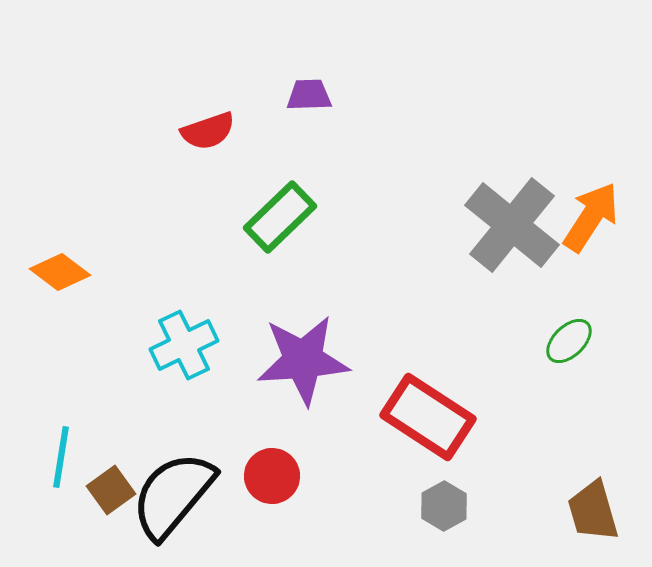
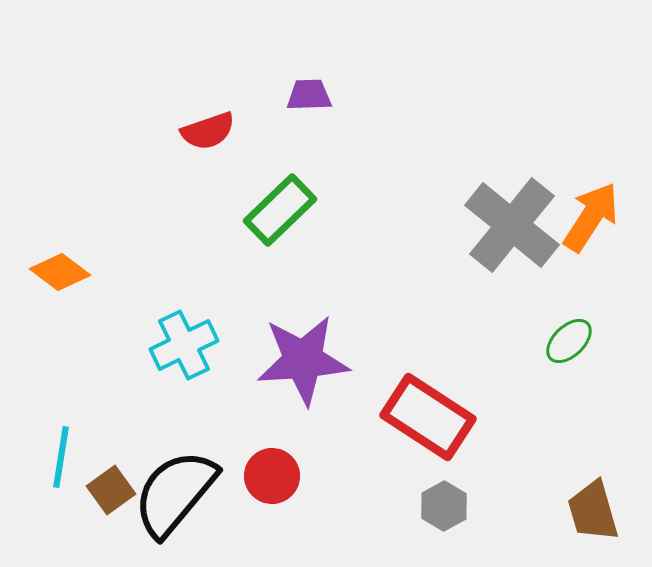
green rectangle: moved 7 px up
black semicircle: moved 2 px right, 2 px up
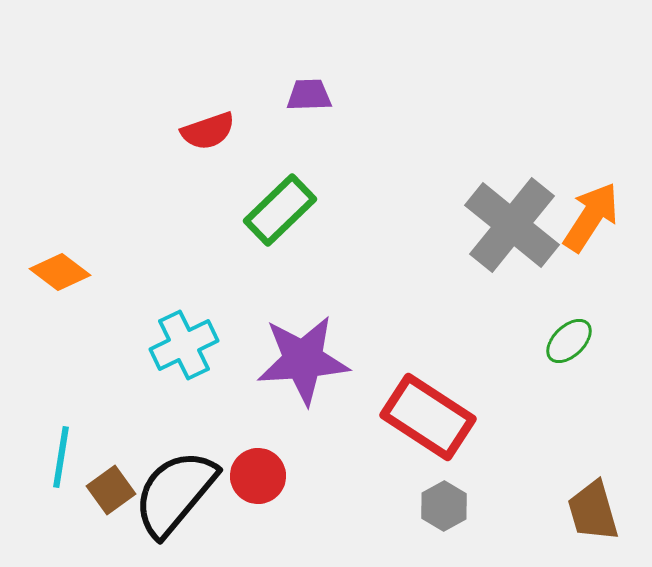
red circle: moved 14 px left
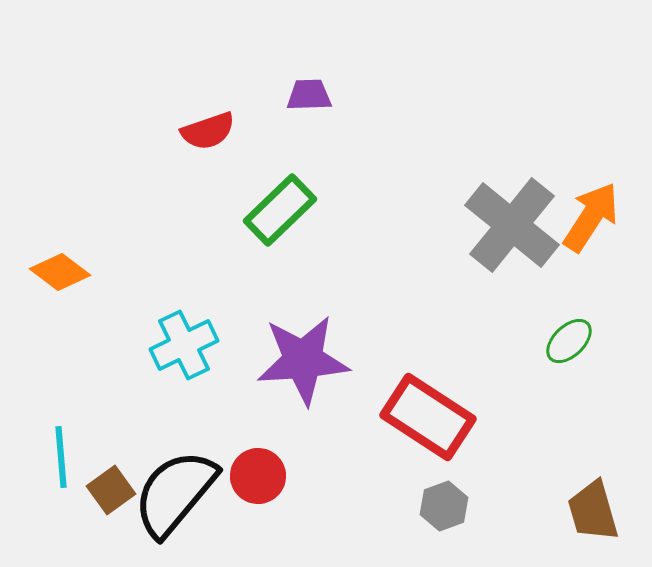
cyan line: rotated 14 degrees counterclockwise
gray hexagon: rotated 9 degrees clockwise
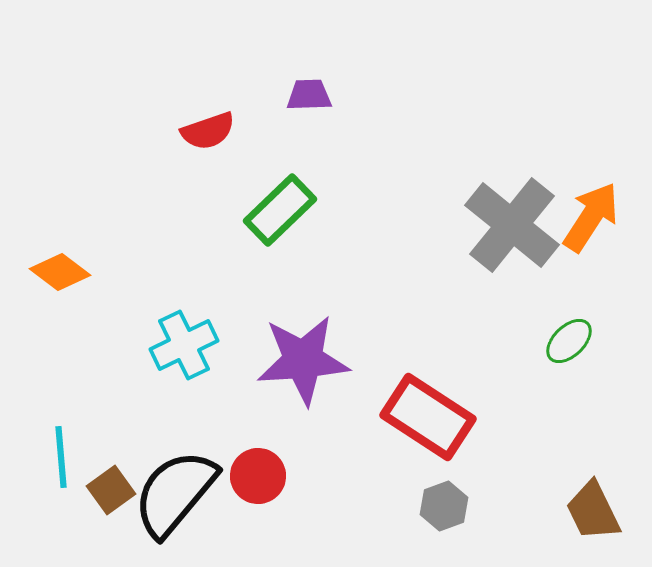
brown trapezoid: rotated 10 degrees counterclockwise
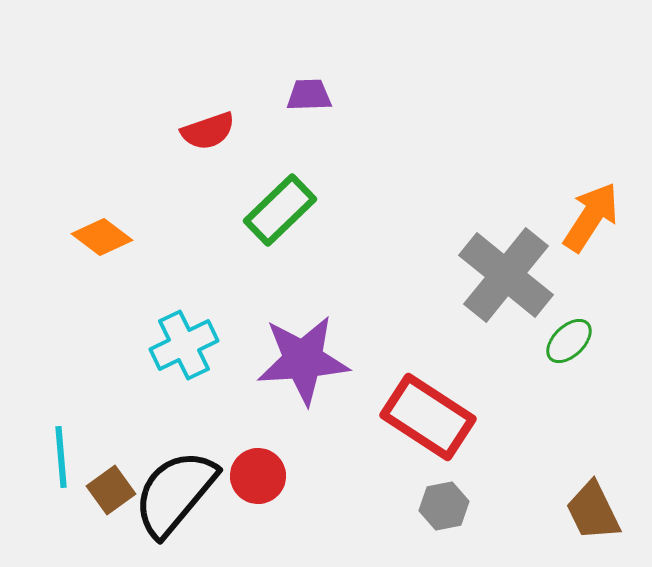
gray cross: moved 6 px left, 50 px down
orange diamond: moved 42 px right, 35 px up
gray hexagon: rotated 9 degrees clockwise
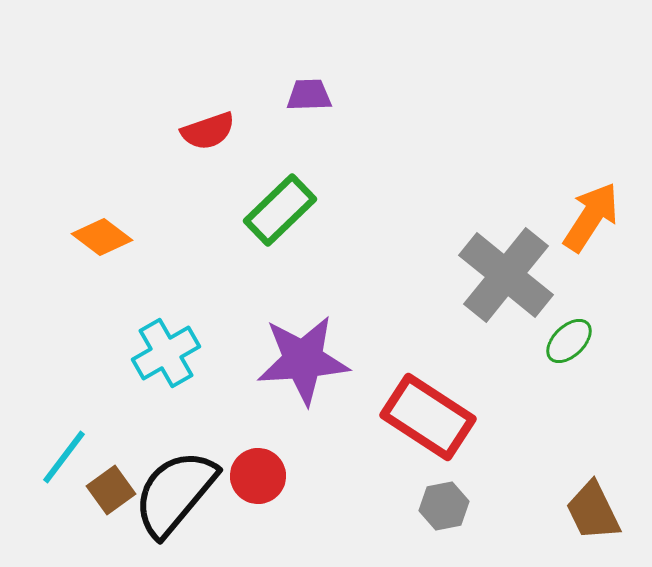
cyan cross: moved 18 px left, 8 px down; rotated 4 degrees counterclockwise
cyan line: moved 3 px right; rotated 42 degrees clockwise
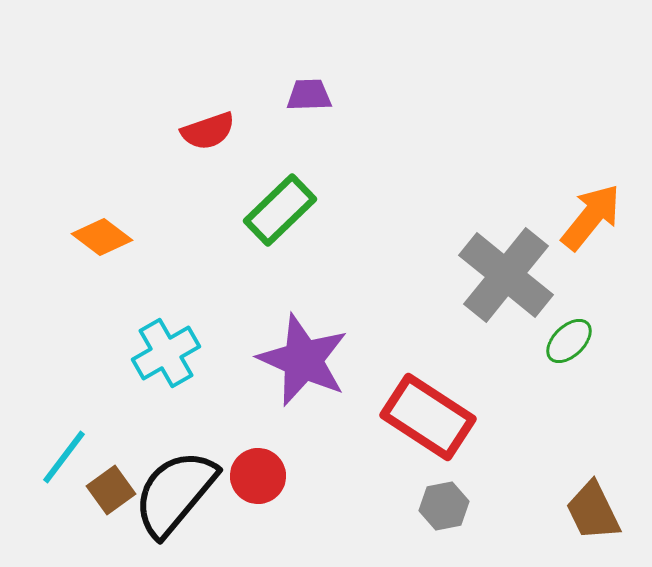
orange arrow: rotated 6 degrees clockwise
purple star: rotated 28 degrees clockwise
